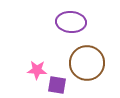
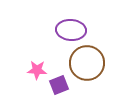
purple ellipse: moved 8 px down
purple square: moved 2 px right; rotated 30 degrees counterclockwise
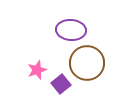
pink star: rotated 24 degrees counterclockwise
purple square: moved 2 px right, 1 px up; rotated 18 degrees counterclockwise
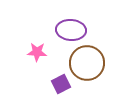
pink star: moved 18 px up; rotated 24 degrees clockwise
purple square: rotated 12 degrees clockwise
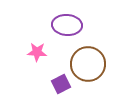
purple ellipse: moved 4 px left, 5 px up
brown circle: moved 1 px right, 1 px down
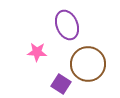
purple ellipse: rotated 64 degrees clockwise
purple square: rotated 30 degrees counterclockwise
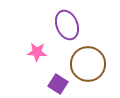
purple square: moved 3 px left
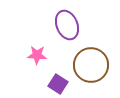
pink star: moved 3 px down
brown circle: moved 3 px right, 1 px down
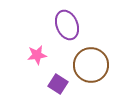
pink star: rotated 12 degrees counterclockwise
